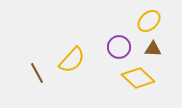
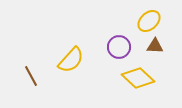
brown triangle: moved 2 px right, 3 px up
yellow semicircle: moved 1 px left
brown line: moved 6 px left, 3 px down
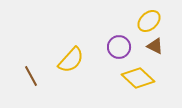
brown triangle: rotated 24 degrees clockwise
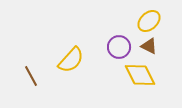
brown triangle: moved 6 px left
yellow diamond: moved 2 px right, 3 px up; rotated 20 degrees clockwise
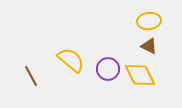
yellow ellipse: rotated 35 degrees clockwise
purple circle: moved 11 px left, 22 px down
yellow semicircle: rotated 92 degrees counterclockwise
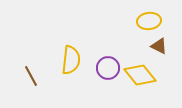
brown triangle: moved 10 px right
yellow semicircle: rotated 56 degrees clockwise
purple circle: moved 1 px up
yellow diamond: rotated 12 degrees counterclockwise
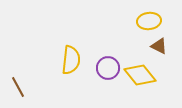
brown line: moved 13 px left, 11 px down
